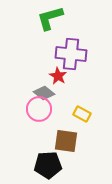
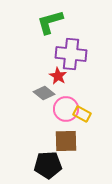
green L-shape: moved 4 px down
pink circle: moved 27 px right
brown square: rotated 10 degrees counterclockwise
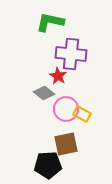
green L-shape: rotated 28 degrees clockwise
brown square: moved 3 px down; rotated 10 degrees counterclockwise
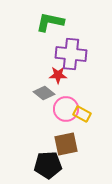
red star: moved 1 px up; rotated 30 degrees counterclockwise
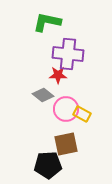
green L-shape: moved 3 px left
purple cross: moved 3 px left
gray diamond: moved 1 px left, 2 px down
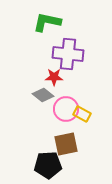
red star: moved 4 px left, 2 px down
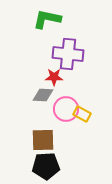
green L-shape: moved 3 px up
gray diamond: rotated 35 degrees counterclockwise
brown square: moved 23 px left, 4 px up; rotated 10 degrees clockwise
black pentagon: moved 2 px left, 1 px down
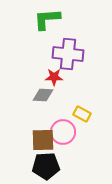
green L-shape: rotated 16 degrees counterclockwise
pink circle: moved 3 px left, 23 px down
